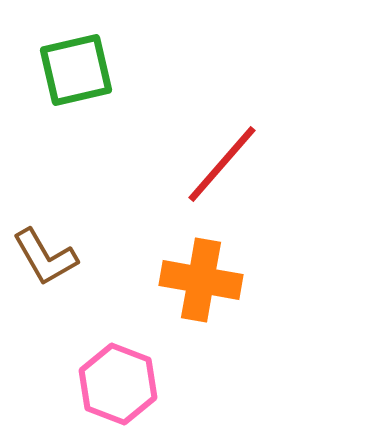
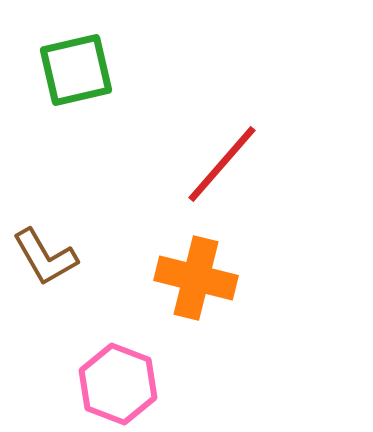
orange cross: moved 5 px left, 2 px up; rotated 4 degrees clockwise
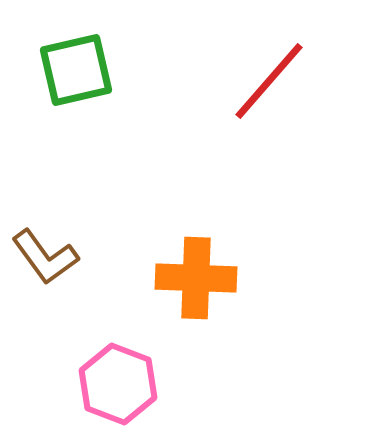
red line: moved 47 px right, 83 px up
brown L-shape: rotated 6 degrees counterclockwise
orange cross: rotated 12 degrees counterclockwise
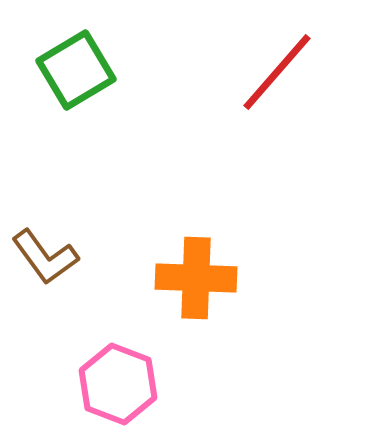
green square: rotated 18 degrees counterclockwise
red line: moved 8 px right, 9 px up
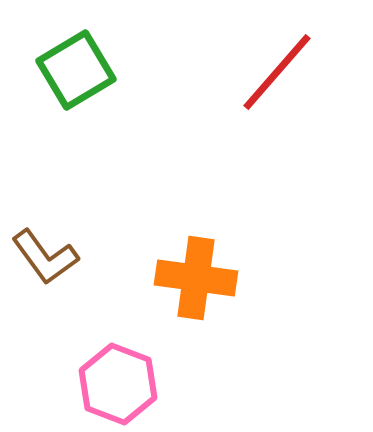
orange cross: rotated 6 degrees clockwise
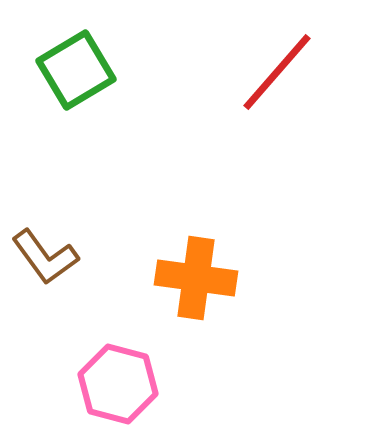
pink hexagon: rotated 6 degrees counterclockwise
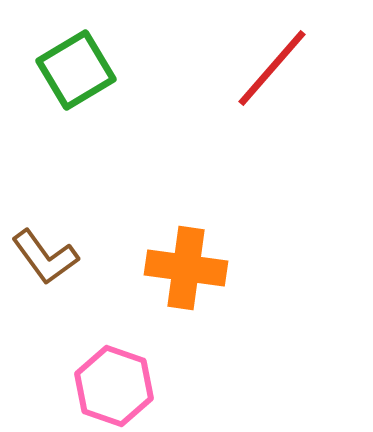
red line: moved 5 px left, 4 px up
orange cross: moved 10 px left, 10 px up
pink hexagon: moved 4 px left, 2 px down; rotated 4 degrees clockwise
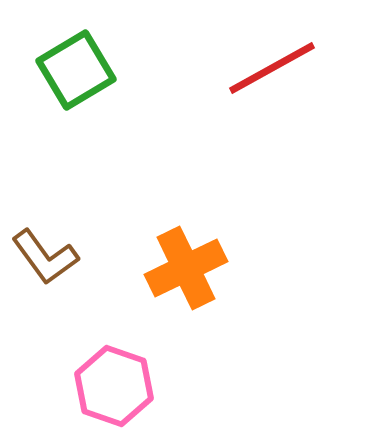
red line: rotated 20 degrees clockwise
orange cross: rotated 34 degrees counterclockwise
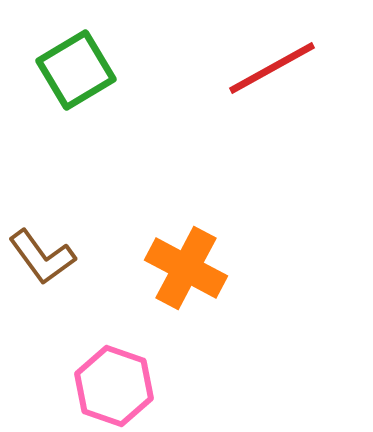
brown L-shape: moved 3 px left
orange cross: rotated 36 degrees counterclockwise
